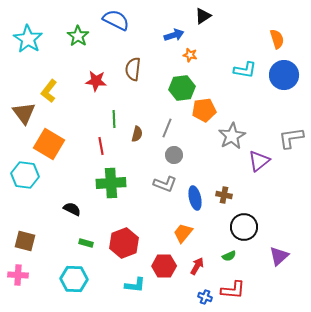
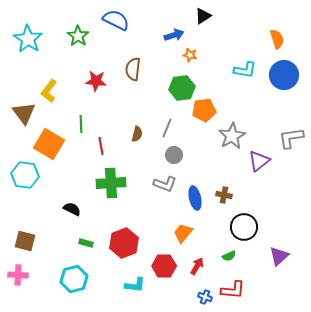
green line at (114, 119): moved 33 px left, 5 px down
cyan hexagon at (74, 279): rotated 16 degrees counterclockwise
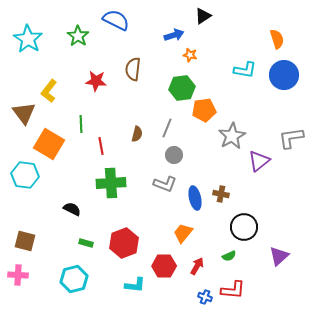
brown cross at (224, 195): moved 3 px left, 1 px up
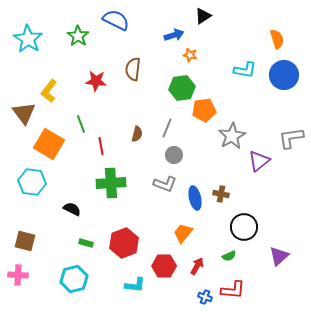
green line at (81, 124): rotated 18 degrees counterclockwise
cyan hexagon at (25, 175): moved 7 px right, 7 px down
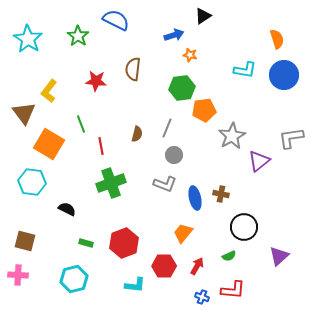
green cross at (111, 183): rotated 16 degrees counterclockwise
black semicircle at (72, 209): moved 5 px left
blue cross at (205, 297): moved 3 px left
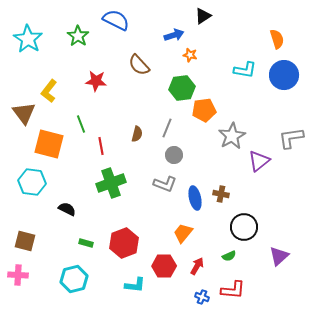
brown semicircle at (133, 69): moved 6 px right, 4 px up; rotated 50 degrees counterclockwise
orange square at (49, 144): rotated 16 degrees counterclockwise
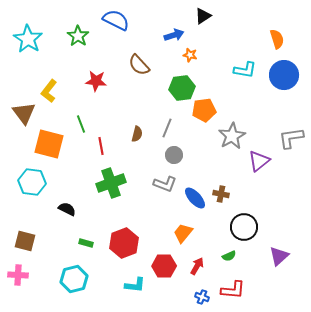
blue ellipse at (195, 198): rotated 30 degrees counterclockwise
